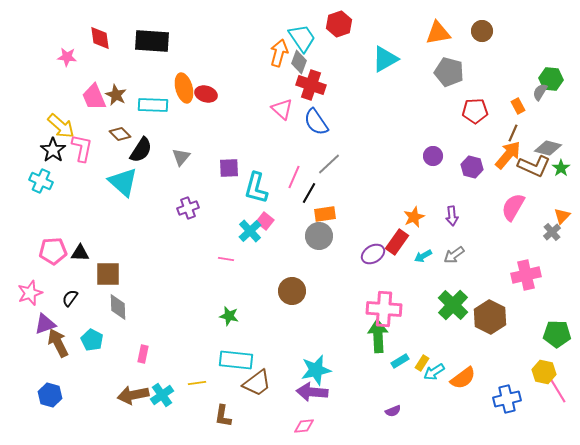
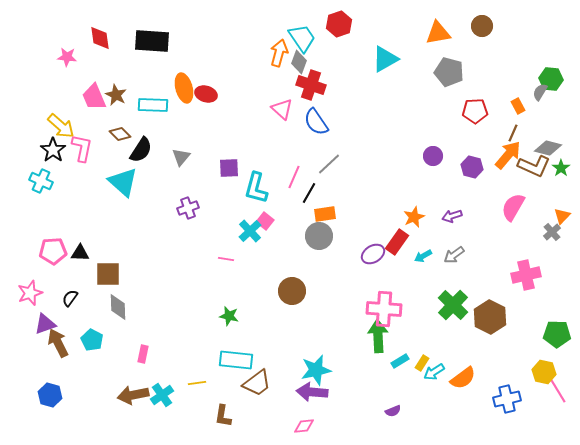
brown circle at (482, 31): moved 5 px up
purple arrow at (452, 216): rotated 78 degrees clockwise
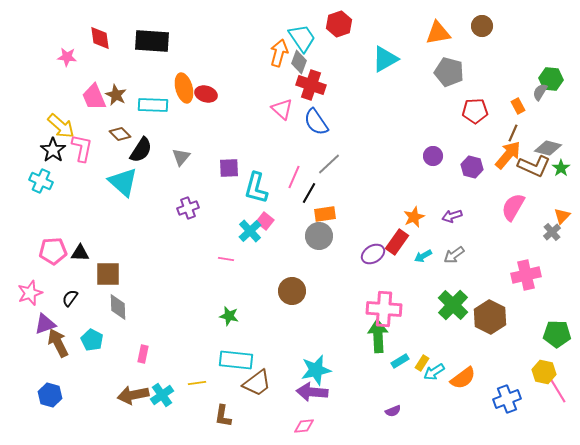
blue cross at (507, 399): rotated 8 degrees counterclockwise
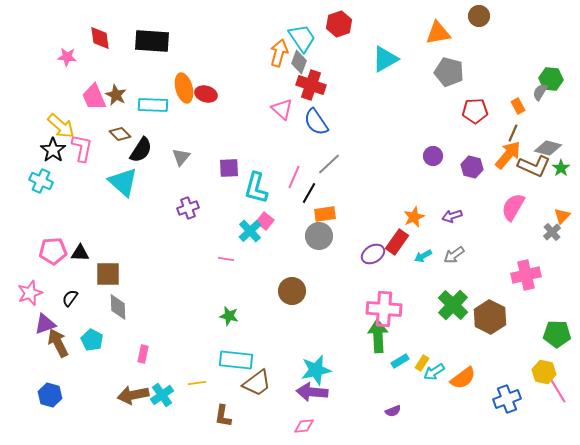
brown circle at (482, 26): moved 3 px left, 10 px up
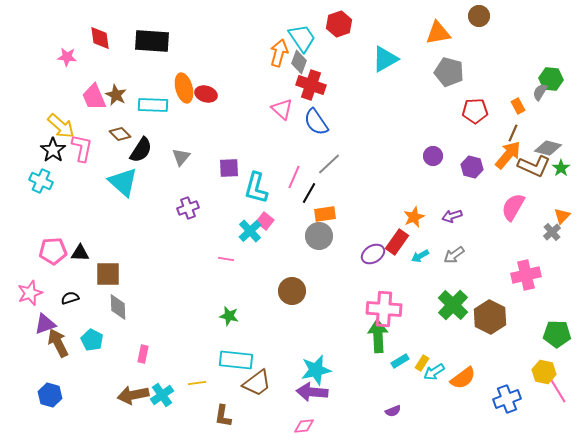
cyan arrow at (423, 256): moved 3 px left
black semicircle at (70, 298): rotated 36 degrees clockwise
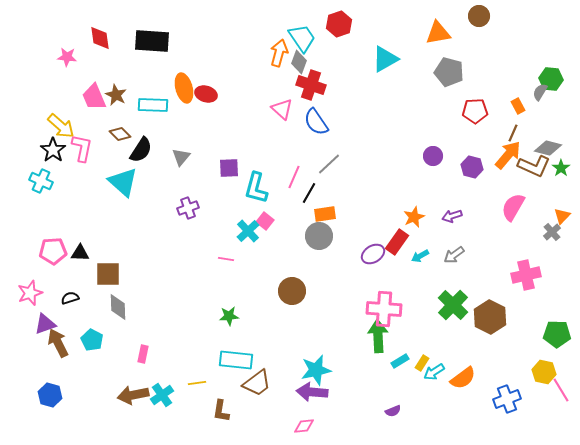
cyan cross at (250, 231): moved 2 px left
green star at (229, 316): rotated 18 degrees counterclockwise
pink line at (558, 391): moved 3 px right, 1 px up
brown L-shape at (223, 416): moved 2 px left, 5 px up
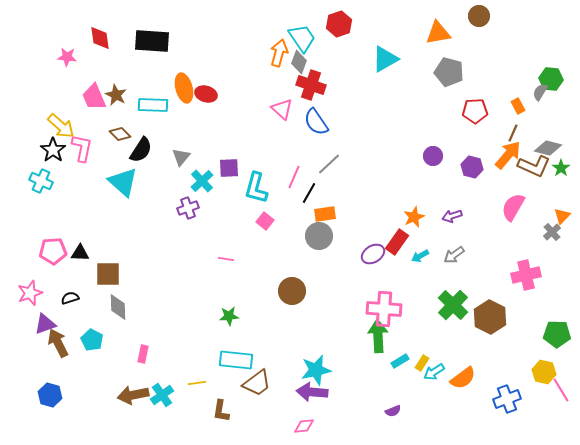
cyan cross at (248, 231): moved 46 px left, 50 px up
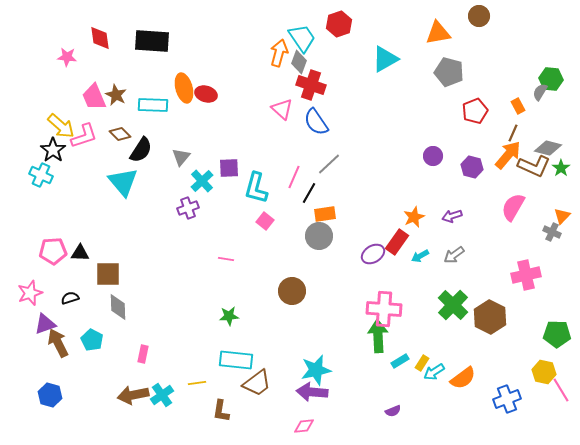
red pentagon at (475, 111): rotated 20 degrees counterclockwise
pink L-shape at (82, 148): moved 2 px right, 12 px up; rotated 60 degrees clockwise
cyan cross at (41, 181): moved 6 px up
cyan triangle at (123, 182): rotated 8 degrees clockwise
gray cross at (552, 232): rotated 24 degrees counterclockwise
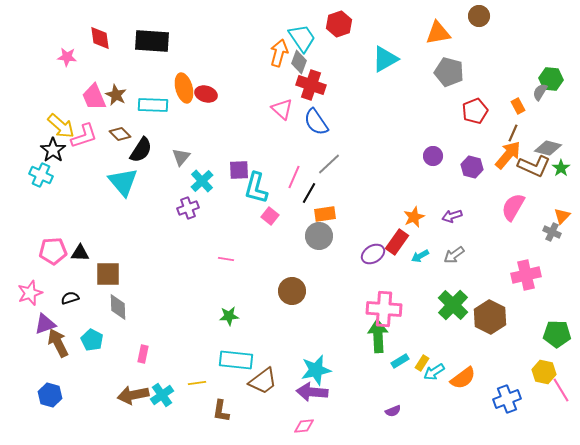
purple square at (229, 168): moved 10 px right, 2 px down
pink square at (265, 221): moved 5 px right, 5 px up
brown trapezoid at (257, 383): moved 6 px right, 2 px up
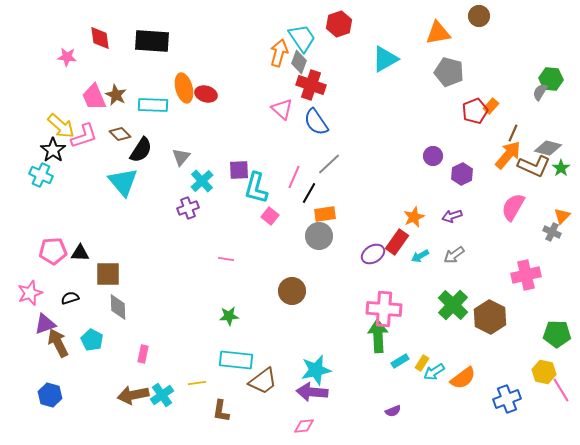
orange rectangle at (518, 106): moved 27 px left; rotated 70 degrees clockwise
purple hexagon at (472, 167): moved 10 px left, 7 px down; rotated 20 degrees clockwise
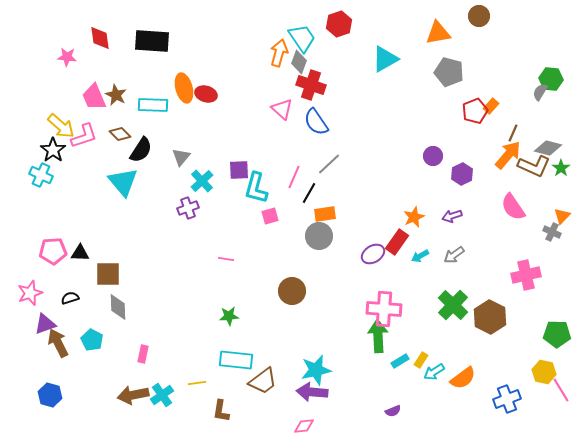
pink semicircle at (513, 207): rotated 64 degrees counterclockwise
pink square at (270, 216): rotated 36 degrees clockwise
yellow rectangle at (422, 363): moved 1 px left, 3 px up
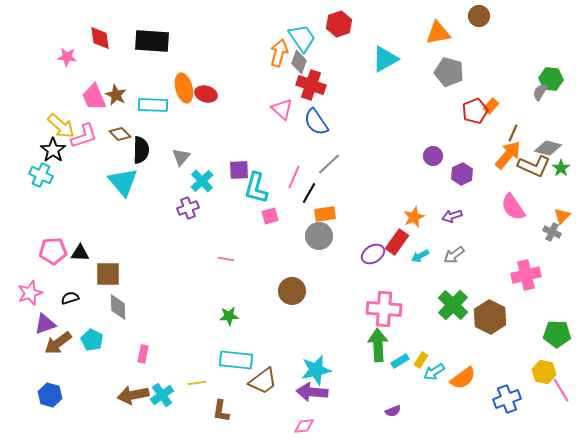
black semicircle at (141, 150): rotated 32 degrees counterclockwise
green arrow at (378, 336): moved 9 px down
brown arrow at (58, 343): rotated 100 degrees counterclockwise
